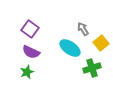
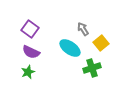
green star: moved 1 px right
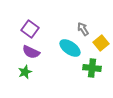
green cross: rotated 24 degrees clockwise
green star: moved 3 px left
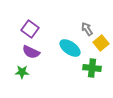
gray arrow: moved 4 px right
green star: moved 3 px left; rotated 24 degrees clockwise
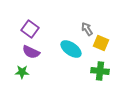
yellow square: rotated 28 degrees counterclockwise
cyan ellipse: moved 1 px right, 1 px down
green cross: moved 8 px right, 3 px down
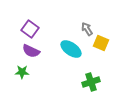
purple semicircle: moved 1 px up
green cross: moved 9 px left, 11 px down; rotated 24 degrees counterclockwise
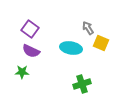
gray arrow: moved 1 px right, 1 px up
cyan ellipse: moved 1 px up; rotated 25 degrees counterclockwise
green cross: moved 9 px left, 2 px down
